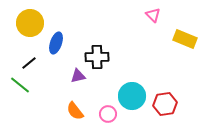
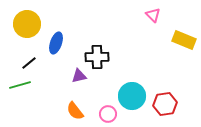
yellow circle: moved 3 px left, 1 px down
yellow rectangle: moved 1 px left, 1 px down
purple triangle: moved 1 px right
green line: rotated 55 degrees counterclockwise
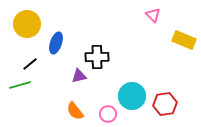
black line: moved 1 px right, 1 px down
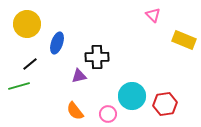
blue ellipse: moved 1 px right
green line: moved 1 px left, 1 px down
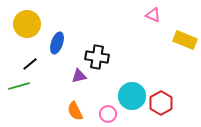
pink triangle: rotated 21 degrees counterclockwise
yellow rectangle: moved 1 px right
black cross: rotated 10 degrees clockwise
red hexagon: moved 4 px left, 1 px up; rotated 20 degrees counterclockwise
orange semicircle: rotated 12 degrees clockwise
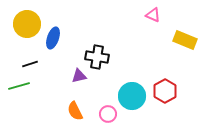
blue ellipse: moved 4 px left, 5 px up
black line: rotated 21 degrees clockwise
red hexagon: moved 4 px right, 12 px up
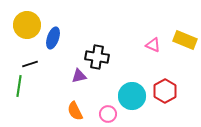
pink triangle: moved 30 px down
yellow circle: moved 1 px down
green line: rotated 65 degrees counterclockwise
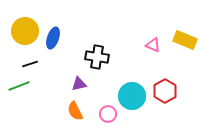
yellow circle: moved 2 px left, 6 px down
purple triangle: moved 8 px down
green line: rotated 60 degrees clockwise
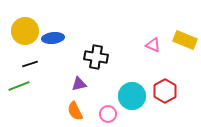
blue ellipse: rotated 65 degrees clockwise
black cross: moved 1 px left
